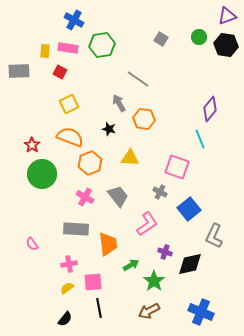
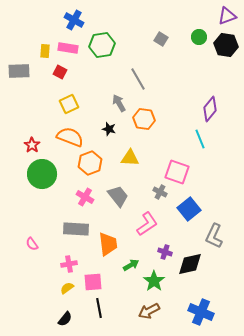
gray line at (138, 79): rotated 25 degrees clockwise
pink square at (177, 167): moved 5 px down
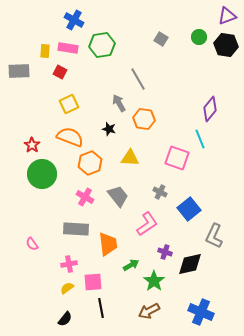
pink square at (177, 172): moved 14 px up
black line at (99, 308): moved 2 px right
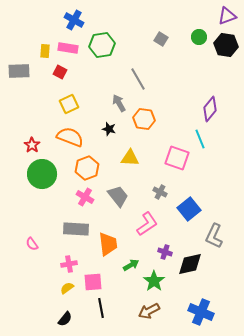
orange hexagon at (90, 163): moved 3 px left, 5 px down
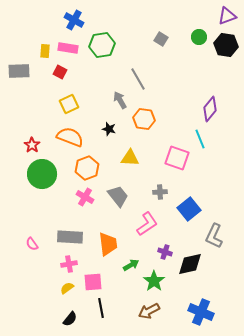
gray arrow at (119, 103): moved 1 px right, 3 px up
gray cross at (160, 192): rotated 32 degrees counterclockwise
gray rectangle at (76, 229): moved 6 px left, 8 px down
black semicircle at (65, 319): moved 5 px right
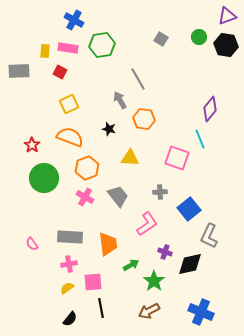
green circle at (42, 174): moved 2 px right, 4 px down
gray L-shape at (214, 236): moved 5 px left
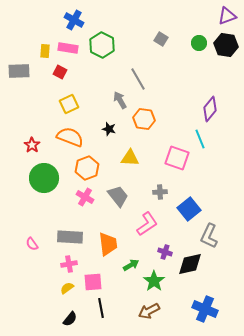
green circle at (199, 37): moved 6 px down
green hexagon at (102, 45): rotated 25 degrees counterclockwise
blue cross at (201, 312): moved 4 px right, 3 px up
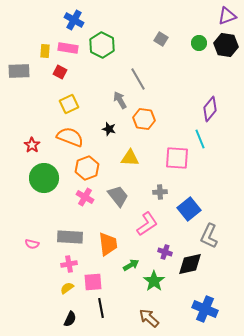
pink square at (177, 158): rotated 15 degrees counterclockwise
pink semicircle at (32, 244): rotated 40 degrees counterclockwise
brown arrow at (149, 311): moved 7 px down; rotated 70 degrees clockwise
black semicircle at (70, 319): rotated 14 degrees counterclockwise
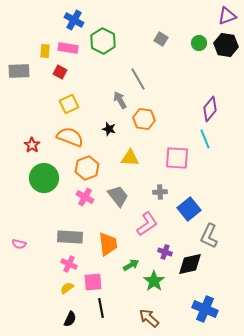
green hexagon at (102, 45): moved 1 px right, 4 px up
cyan line at (200, 139): moved 5 px right
pink semicircle at (32, 244): moved 13 px left
pink cross at (69, 264): rotated 35 degrees clockwise
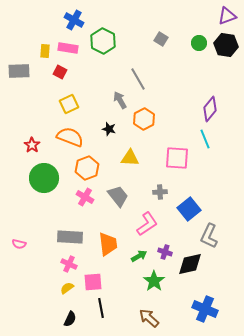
orange hexagon at (144, 119): rotated 25 degrees clockwise
green arrow at (131, 265): moved 8 px right, 9 px up
